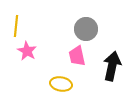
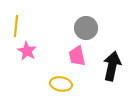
gray circle: moved 1 px up
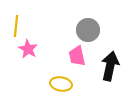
gray circle: moved 2 px right, 2 px down
pink star: moved 1 px right, 2 px up
black arrow: moved 2 px left
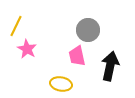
yellow line: rotated 20 degrees clockwise
pink star: moved 1 px left
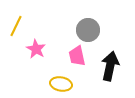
pink star: moved 9 px right
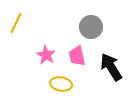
yellow line: moved 3 px up
gray circle: moved 3 px right, 3 px up
pink star: moved 10 px right, 6 px down
black arrow: moved 1 px right, 1 px down; rotated 44 degrees counterclockwise
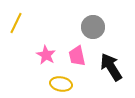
gray circle: moved 2 px right
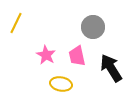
black arrow: moved 1 px down
